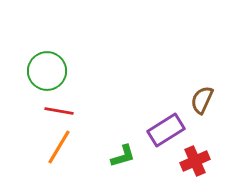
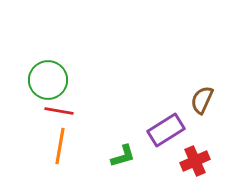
green circle: moved 1 px right, 9 px down
orange line: moved 1 px right, 1 px up; rotated 21 degrees counterclockwise
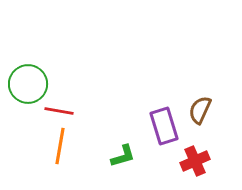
green circle: moved 20 px left, 4 px down
brown semicircle: moved 2 px left, 10 px down
purple rectangle: moved 2 px left, 4 px up; rotated 75 degrees counterclockwise
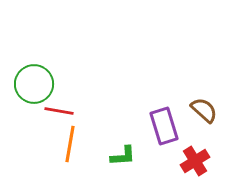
green circle: moved 6 px right
brown semicircle: moved 4 px right; rotated 108 degrees clockwise
orange line: moved 10 px right, 2 px up
green L-shape: rotated 12 degrees clockwise
red cross: rotated 8 degrees counterclockwise
